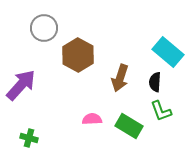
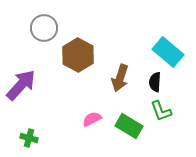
pink semicircle: rotated 24 degrees counterclockwise
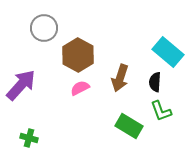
pink semicircle: moved 12 px left, 31 px up
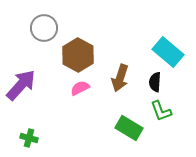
green rectangle: moved 2 px down
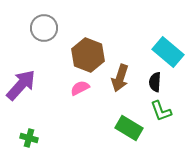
brown hexagon: moved 10 px right; rotated 8 degrees counterclockwise
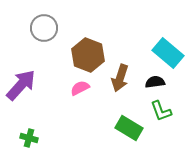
cyan rectangle: moved 1 px down
black semicircle: rotated 78 degrees clockwise
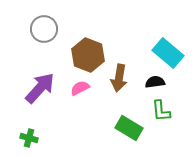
gray circle: moved 1 px down
brown arrow: moved 1 px left; rotated 8 degrees counterclockwise
purple arrow: moved 19 px right, 3 px down
green L-shape: rotated 15 degrees clockwise
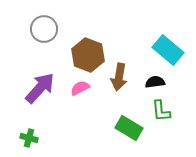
cyan rectangle: moved 3 px up
brown arrow: moved 1 px up
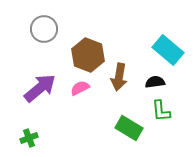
purple arrow: rotated 8 degrees clockwise
green cross: rotated 36 degrees counterclockwise
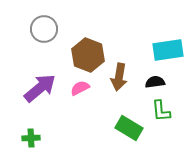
cyan rectangle: rotated 48 degrees counterclockwise
green cross: moved 2 px right; rotated 18 degrees clockwise
